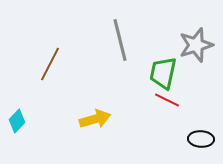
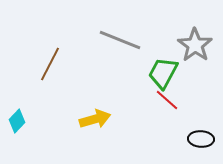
gray line: rotated 54 degrees counterclockwise
gray star: moved 1 px left; rotated 20 degrees counterclockwise
green trapezoid: rotated 16 degrees clockwise
red line: rotated 15 degrees clockwise
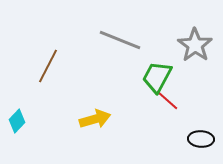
brown line: moved 2 px left, 2 px down
green trapezoid: moved 6 px left, 4 px down
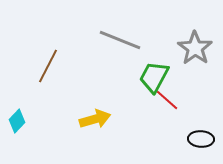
gray star: moved 3 px down
green trapezoid: moved 3 px left
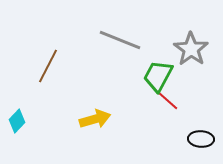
gray star: moved 4 px left, 1 px down
green trapezoid: moved 4 px right, 1 px up
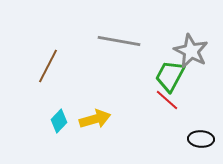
gray line: moved 1 px left, 1 px down; rotated 12 degrees counterclockwise
gray star: moved 2 px down; rotated 8 degrees counterclockwise
green trapezoid: moved 12 px right
cyan diamond: moved 42 px right
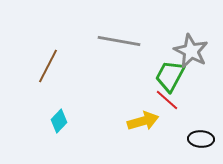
yellow arrow: moved 48 px right, 2 px down
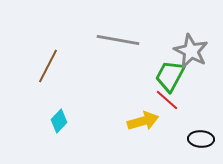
gray line: moved 1 px left, 1 px up
